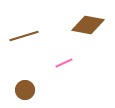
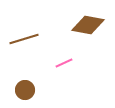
brown line: moved 3 px down
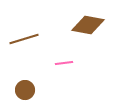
pink line: rotated 18 degrees clockwise
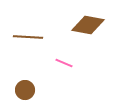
brown line: moved 4 px right, 2 px up; rotated 20 degrees clockwise
pink line: rotated 30 degrees clockwise
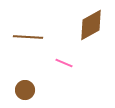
brown diamond: moved 3 px right; rotated 40 degrees counterclockwise
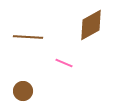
brown circle: moved 2 px left, 1 px down
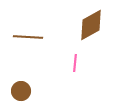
pink line: moved 11 px right; rotated 72 degrees clockwise
brown circle: moved 2 px left
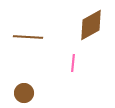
pink line: moved 2 px left
brown circle: moved 3 px right, 2 px down
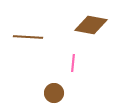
brown diamond: rotated 40 degrees clockwise
brown circle: moved 30 px right
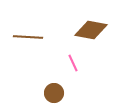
brown diamond: moved 5 px down
pink line: rotated 30 degrees counterclockwise
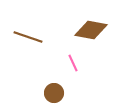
brown line: rotated 16 degrees clockwise
